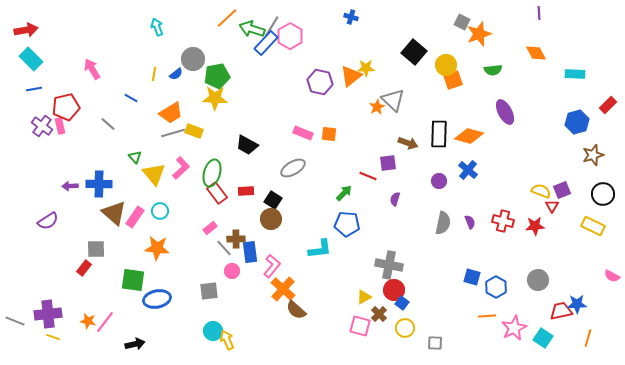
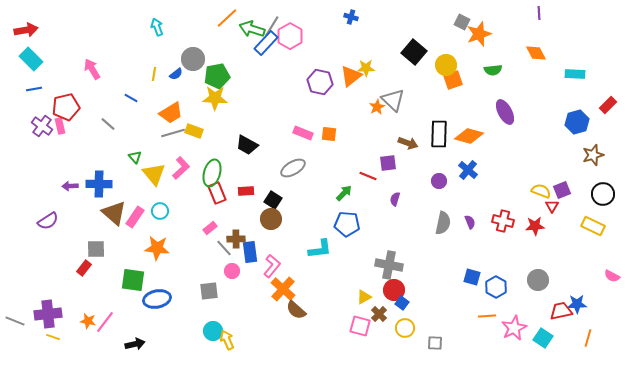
red rectangle at (217, 193): rotated 15 degrees clockwise
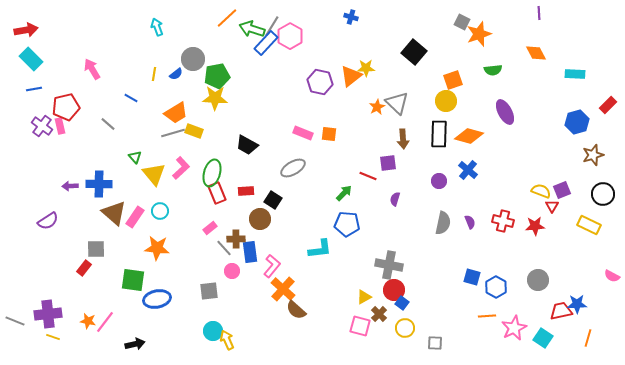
yellow circle at (446, 65): moved 36 px down
gray triangle at (393, 100): moved 4 px right, 3 px down
orange trapezoid at (171, 113): moved 5 px right
brown arrow at (408, 143): moved 5 px left, 4 px up; rotated 66 degrees clockwise
brown circle at (271, 219): moved 11 px left
yellow rectangle at (593, 226): moved 4 px left, 1 px up
